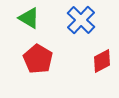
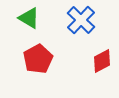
red pentagon: rotated 12 degrees clockwise
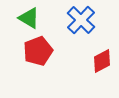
red pentagon: moved 8 px up; rotated 8 degrees clockwise
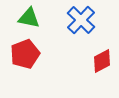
green triangle: rotated 20 degrees counterclockwise
red pentagon: moved 13 px left, 3 px down
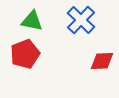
green triangle: moved 3 px right, 3 px down
red diamond: rotated 25 degrees clockwise
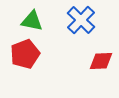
red diamond: moved 1 px left
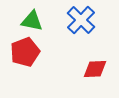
red pentagon: moved 2 px up
red diamond: moved 6 px left, 8 px down
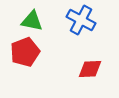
blue cross: rotated 16 degrees counterclockwise
red diamond: moved 5 px left
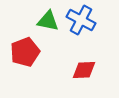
green triangle: moved 16 px right
red diamond: moved 6 px left, 1 px down
